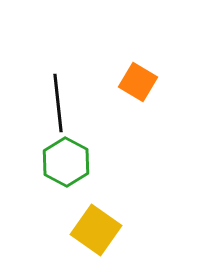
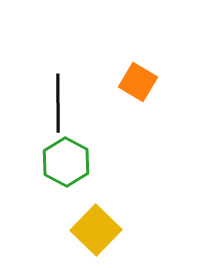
black line: rotated 6 degrees clockwise
yellow square: rotated 9 degrees clockwise
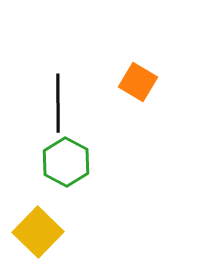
yellow square: moved 58 px left, 2 px down
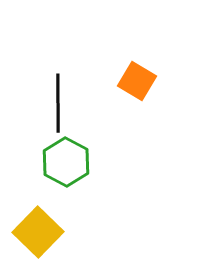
orange square: moved 1 px left, 1 px up
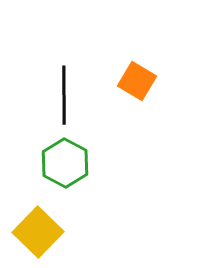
black line: moved 6 px right, 8 px up
green hexagon: moved 1 px left, 1 px down
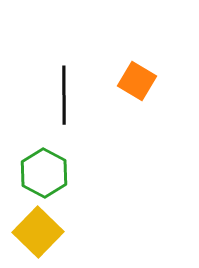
green hexagon: moved 21 px left, 10 px down
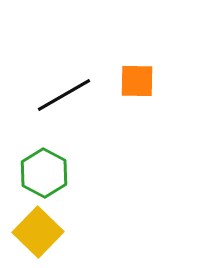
orange square: rotated 30 degrees counterclockwise
black line: rotated 60 degrees clockwise
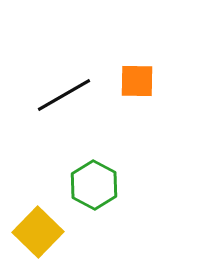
green hexagon: moved 50 px right, 12 px down
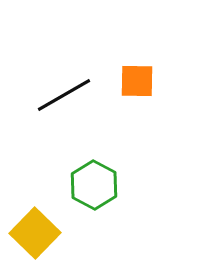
yellow square: moved 3 px left, 1 px down
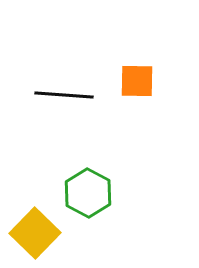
black line: rotated 34 degrees clockwise
green hexagon: moved 6 px left, 8 px down
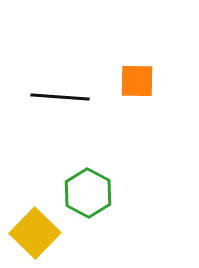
black line: moved 4 px left, 2 px down
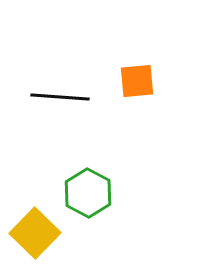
orange square: rotated 6 degrees counterclockwise
